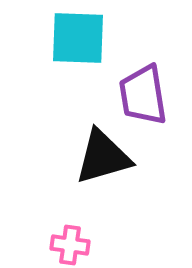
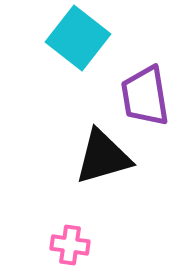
cyan square: rotated 36 degrees clockwise
purple trapezoid: moved 2 px right, 1 px down
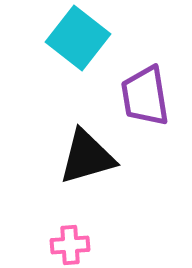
black triangle: moved 16 px left
pink cross: rotated 12 degrees counterclockwise
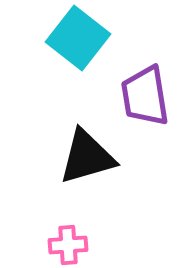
pink cross: moved 2 px left
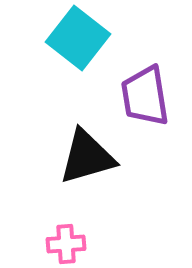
pink cross: moved 2 px left, 1 px up
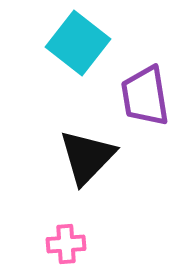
cyan square: moved 5 px down
black triangle: rotated 30 degrees counterclockwise
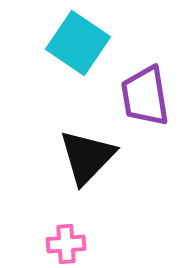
cyan square: rotated 4 degrees counterclockwise
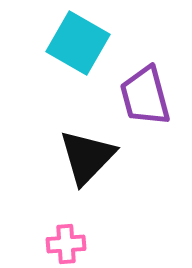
cyan square: rotated 4 degrees counterclockwise
purple trapezoid: rotated 6 degrees counterclockwise
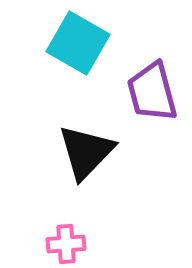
purple trapezoid: moved 7 px right, 4 px up
black triangle: moved 1 px left, 5 px up
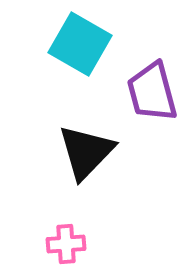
cyan square: moved 2 px right, 1 px down
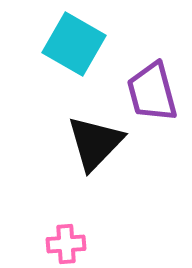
cyan square: moved 6 px left
black triangle: moved 9 px right, 9 px up
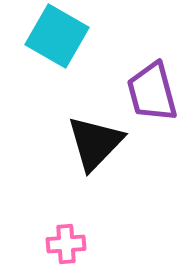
cyan square: moved 17 px left, 8 px up
